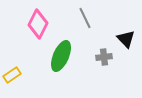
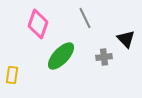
pink diamond: rotated 8 degrees counterclockwise
green ellipse: rotated 20 degrees clockwise
yellow rectangle: rotated 48 degrees counterclockwise
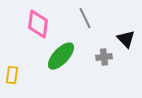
pink diamond: rotated 12 degrees counterclockwise
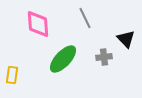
pink diamond: rotated 12 degrees counterclockwise
green ellipse: moved 2 px right, 3 px down
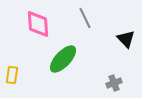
gray cross: moved 10 px right, 26 px down; rotated 14 degrees counterclockwise
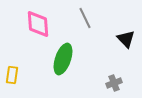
green ellipse: rotated 24 degrees counterclockwise
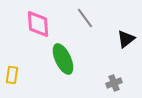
gray line: rotated 10 degrees counterclockwise
black triangle: rotated 36 degrees clockwise
green ellipse: rotated 44 degrees counterclockwise
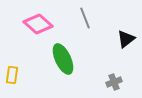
gray line: rotated 15 degrees clockwise
pink diamond: rotated 44 degrees counterclockwise
gray cross: moved 1 px up
